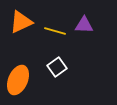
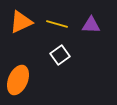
purple triangle: moved 7 px right
yellow line: moved 2 px right, 7 px up
white square: moved 3 px right, 12 px up
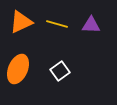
white square: moved 16 px down
orange ellipse: moved 11 px up
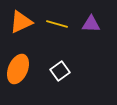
purple triangle: moved 1 px up
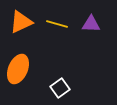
white square: moved 17 px down
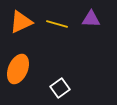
purple triangle: moved 5 px up
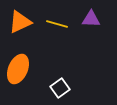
orange triangle: moved 1 px left
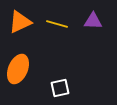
purple triangle: moved 2 px right, 2 px down
white square: rotated 24 degrees clockwise
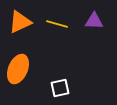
purple triangle: moved 1 px right
